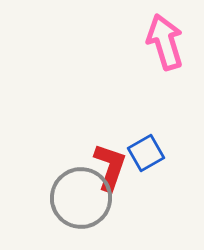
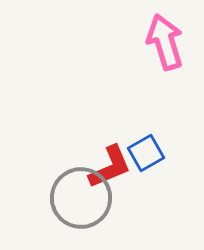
red L-shape: rotated 48 degrees clockwise
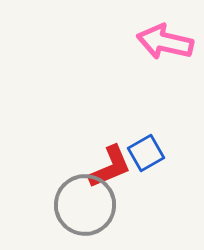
pink arrow: rotated 60 degrees counterclockwise
gray circle: moved 4 px right, 7 px down
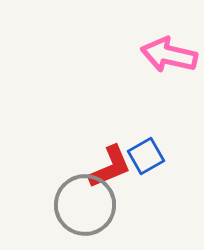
pink arrow: moved 4 px right, 13 px down
blue square: moved 3 px down
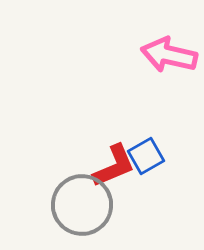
red L-shape: moved 4 px right, 1 px up
gray circle: moved 3 px left
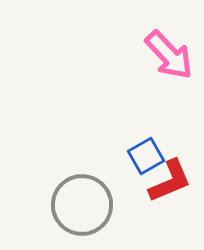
pink arrow: rotated 146 degrees counterclockwise
red L-shape: moved 56 px right, 15 px down
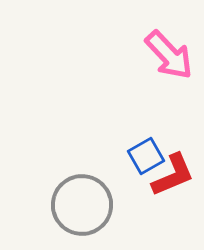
red L-shape: moved 3 px right, 6 px up
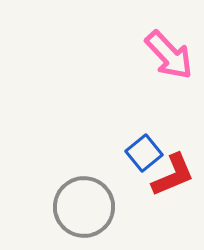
blue square: moved 2 px left, 3 px up; rotated 9 degrees counterclockwise
gray circle: moved 2 px right, 2 px down
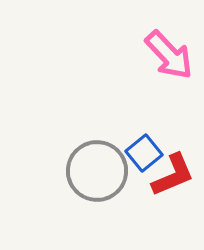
gray circle: moved 13 px right, 36 px up
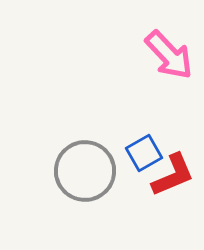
blue square: rotated 9 degrees clockwise
gray circle: moved 12 px left
